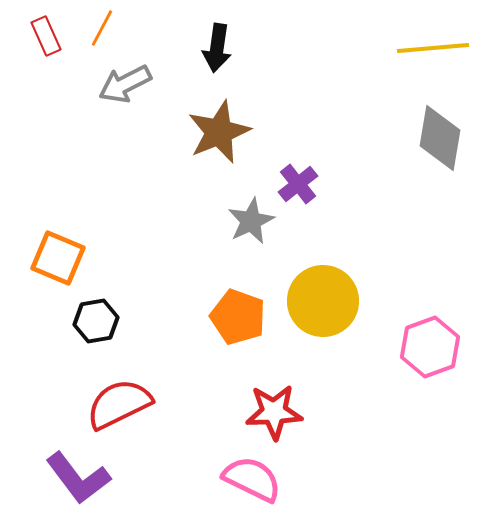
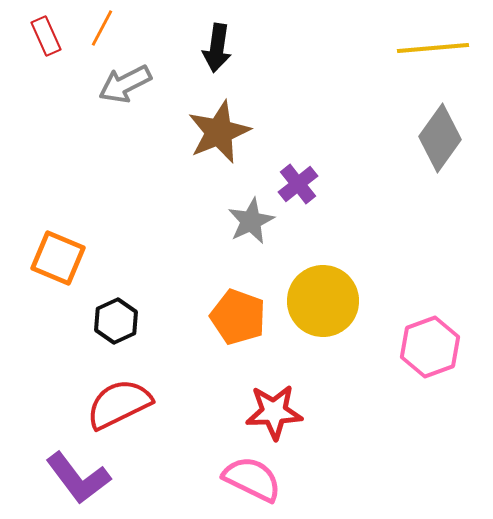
gray diamond: rotated 26 degrees clockwise
black hexagon: moved 20 px right; rotated 15 degrees counterclockwise
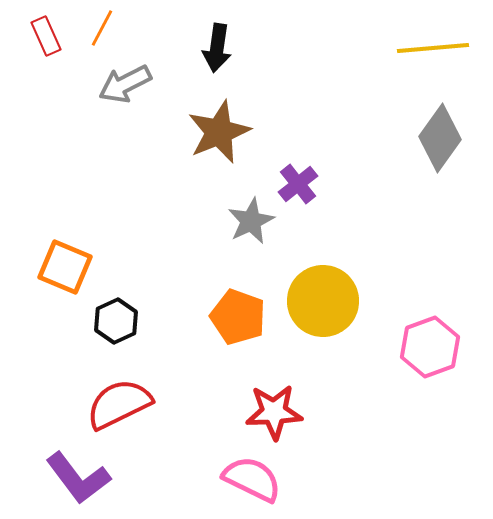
orange square: moved 7 px right, 9 px down
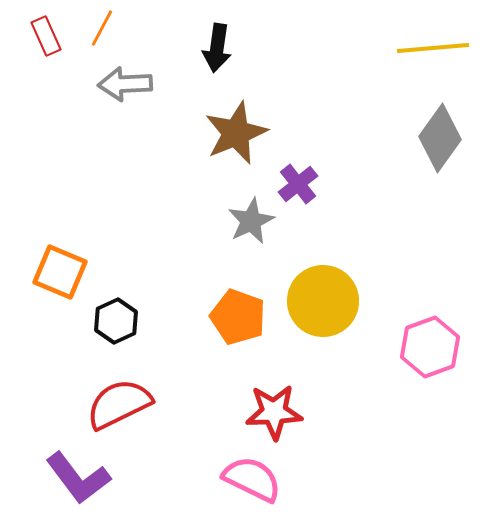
gray arrow: rotated 24 degrees clockwise
brown star: moved 17 px right, 1 px down
orange square: moved 5 px left, 5 px down
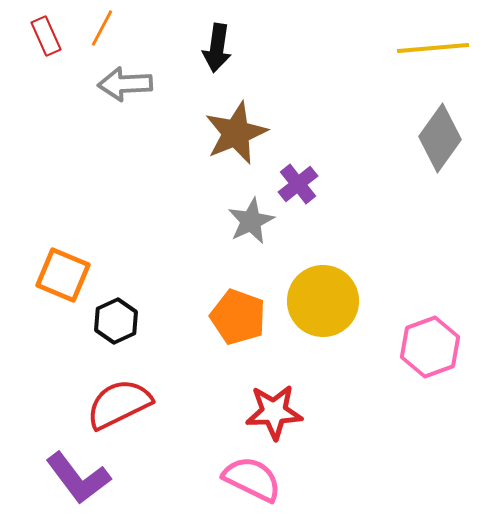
orange square: moved 3 px right, 3 px down
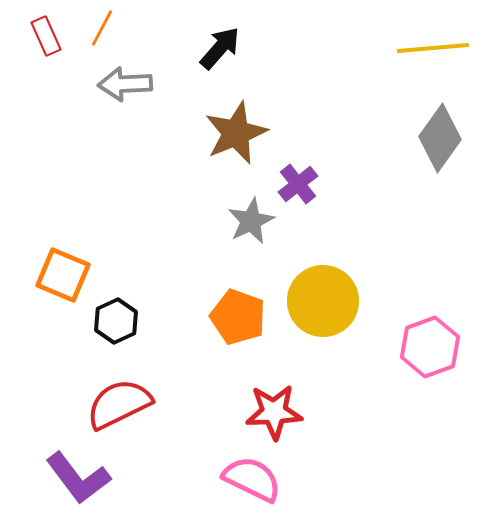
black arrow: moved 3 px right; rotated 147 degrees counterclockwise
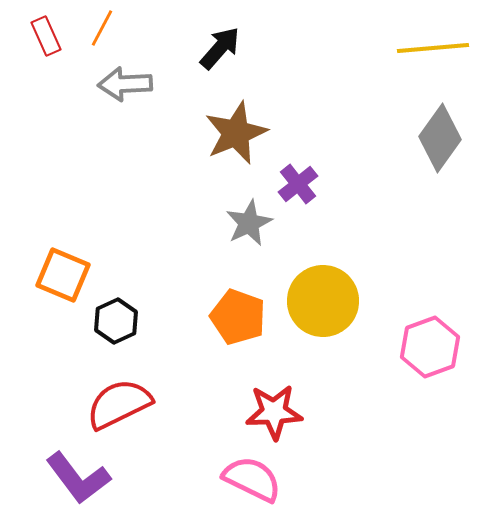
gray star: moved 2 px left, 2 px down
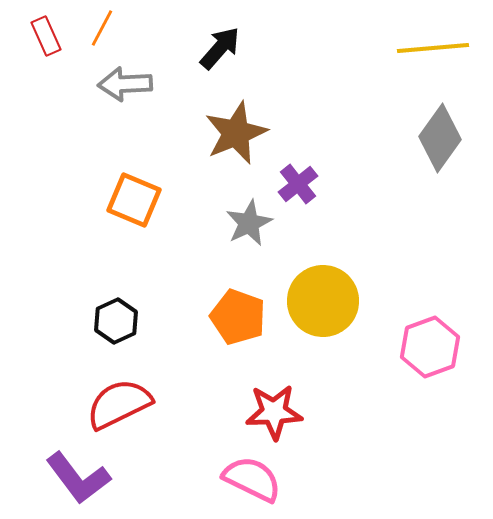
orange square: moved 71 px right, 75 px up
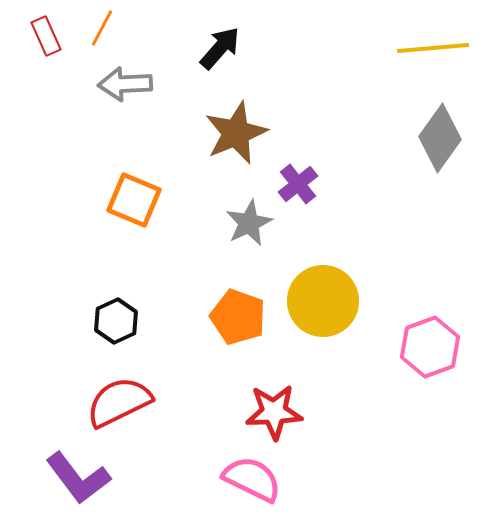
red semicircle: moved 2 px up
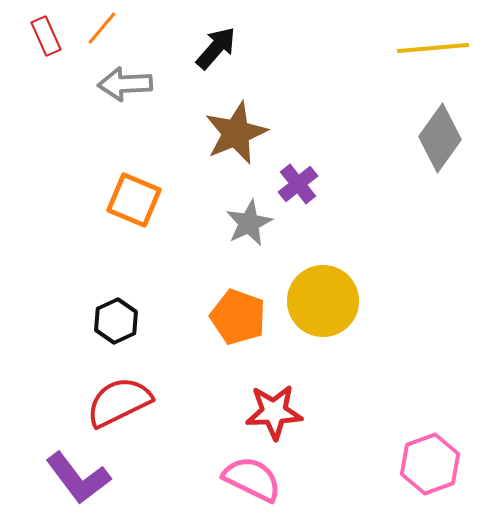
orange line: rotated 12 degrees clockwise
black arrow: moved 4 px left
pink hexagon: moved 117 px down
